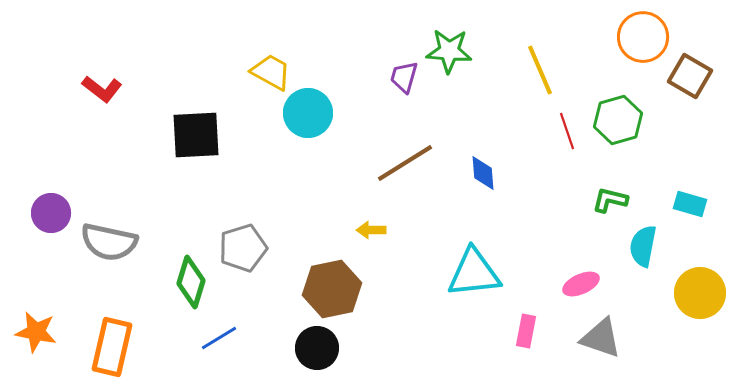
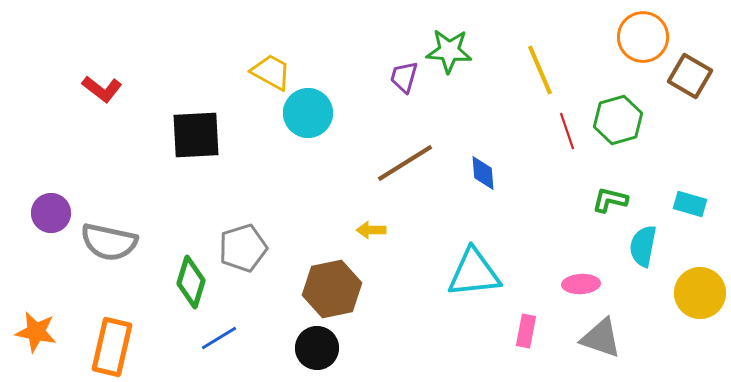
pink ellipse: rotated 21 degrees clockwise
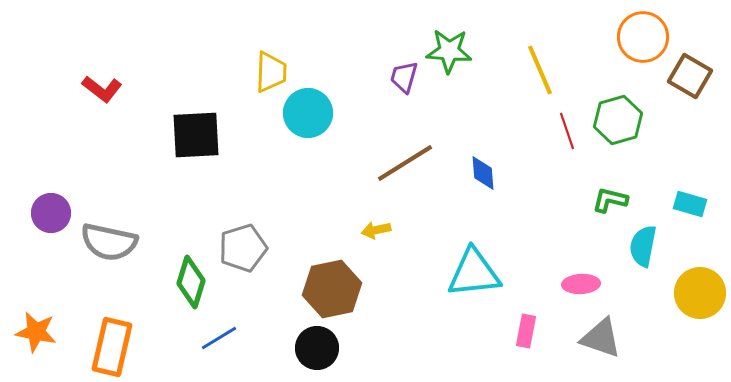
yellow trapezoid: rotated 63 degrees clockwise
yellow arrow: moved 5 px right; rotated 12 degrees counterclockwise
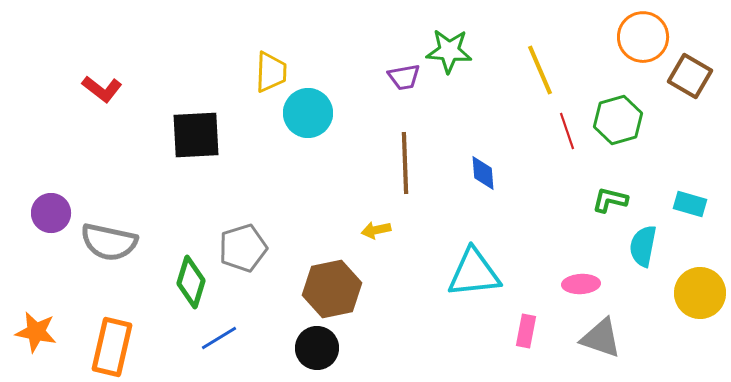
purple trapezoid: rotated 116 degrees counterclockwise
brown line: rotated 60 degrees counterclockwise
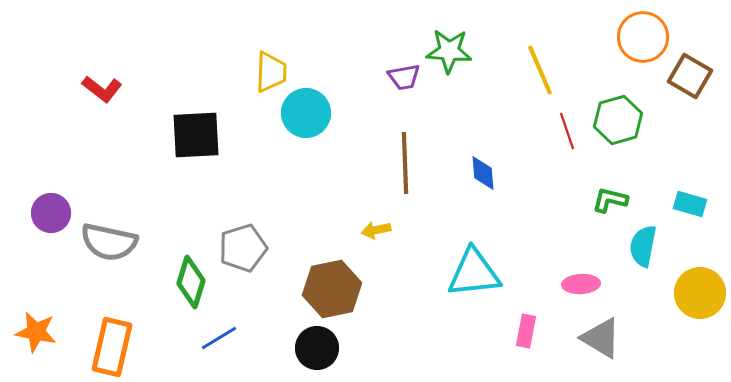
cyan circle: moved 2 px left
gray triangle: rotated 12 degrees clockwise
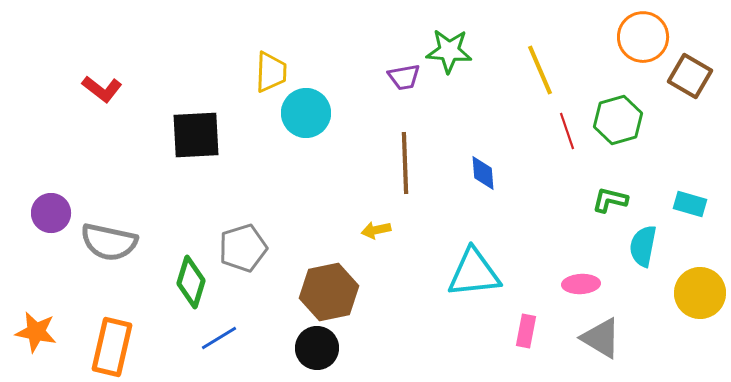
brown hexagon: moved 3 px left, 3 px down
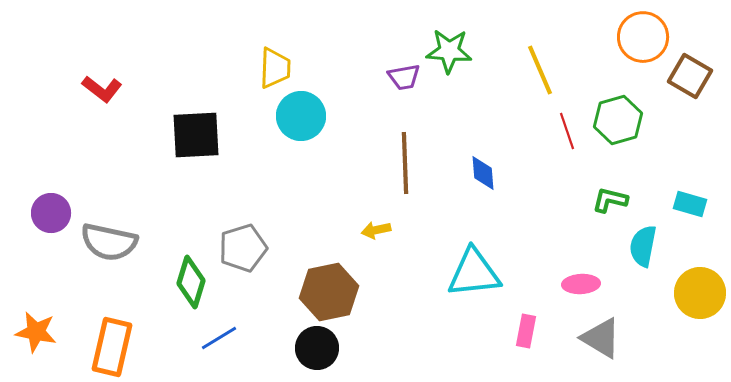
yellow trapezoid: moved 4 px right, 4 px up
cyan circle: moved 5 px left, 3 px down
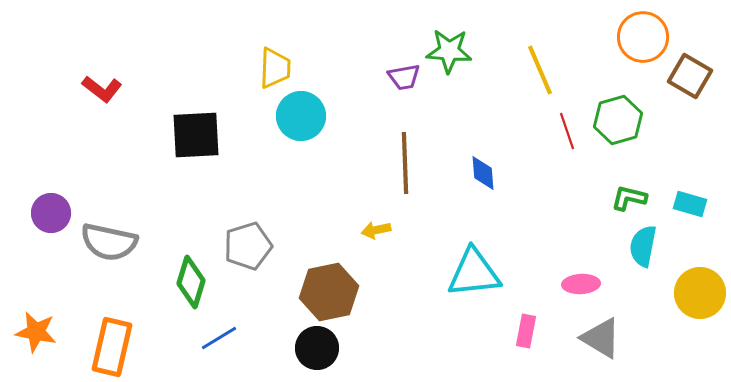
green L-shape: moved 19 px right, 2 px up
gray pentagon: moved 5 px right, 2 px up
